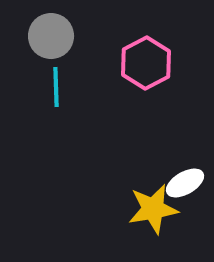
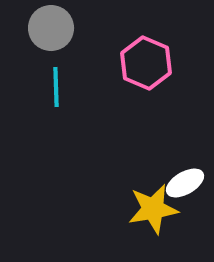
gray circle: moved 8 px up
pink hexagon: rotated 9 degrees counterclockwise
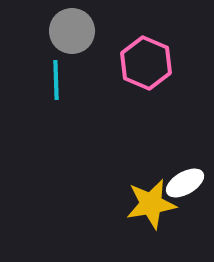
gray circle: moved 21 px right, 3 px down
cyan line: moved 7 px up
yellow star: moved 2 px left, 5 px up
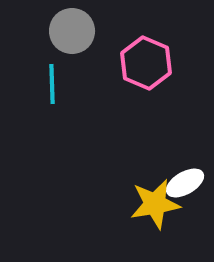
cyan line: moved 4 px left, 4 px down
yellow star: moved 4 px right
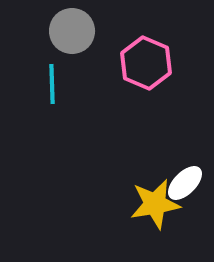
white ellipse: rotated 15 degrees counterclockwise
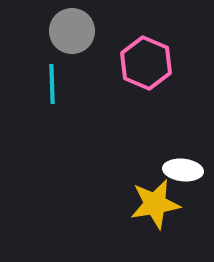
white ellipse: moved 2 px left, 13 px up; rotated 51 degrees clockwise
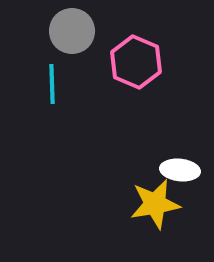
pink hexagon: moved 10 px left, 1 px up
white ellipse: moved 3 px left
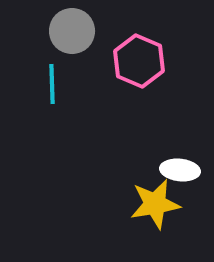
pink hexagon: moved 3 px right, 1 px up
